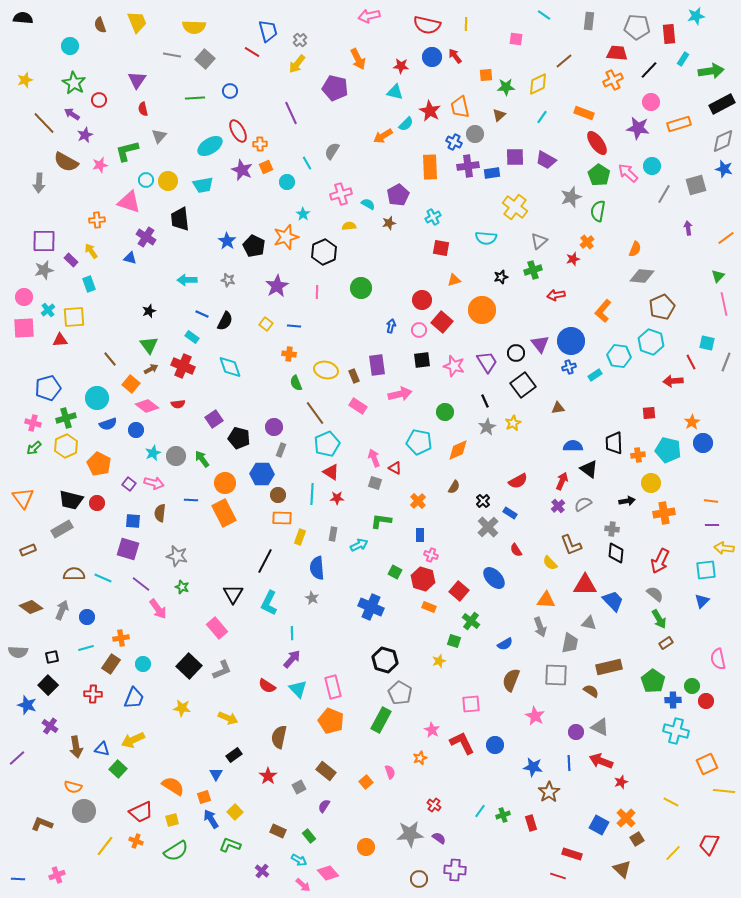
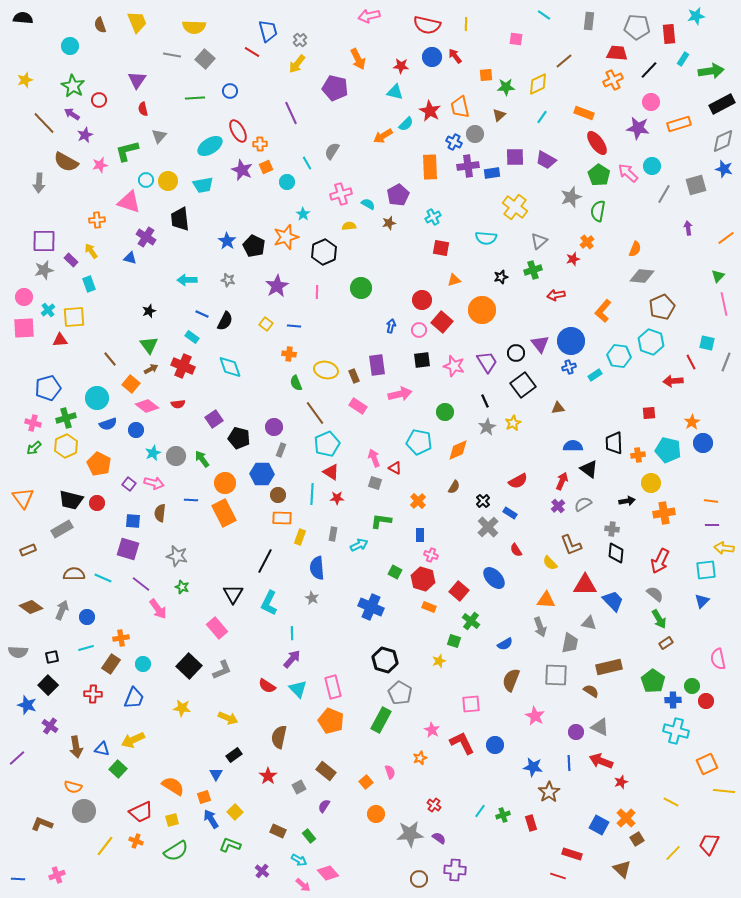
green star at (74, 83): moved 1 px left, 3 px down
orange circle at (366, 847): moved 10 px right, 33 px up
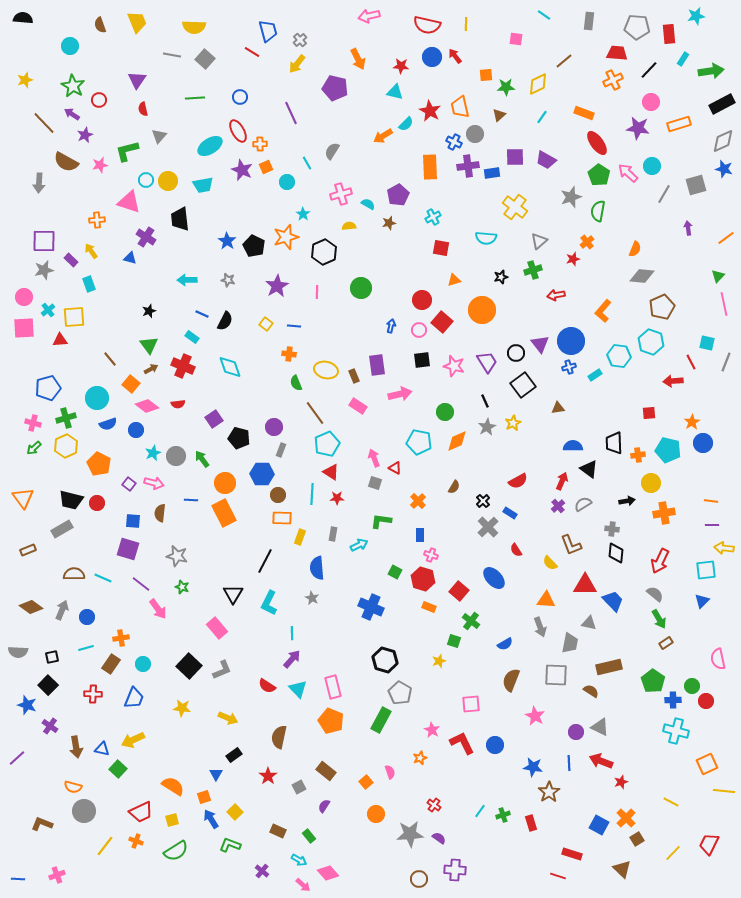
blue circle at (230, 91): moved 10 px right, 6 px down
orange diamond at (458, 450): moved 1 px left, 9 px up
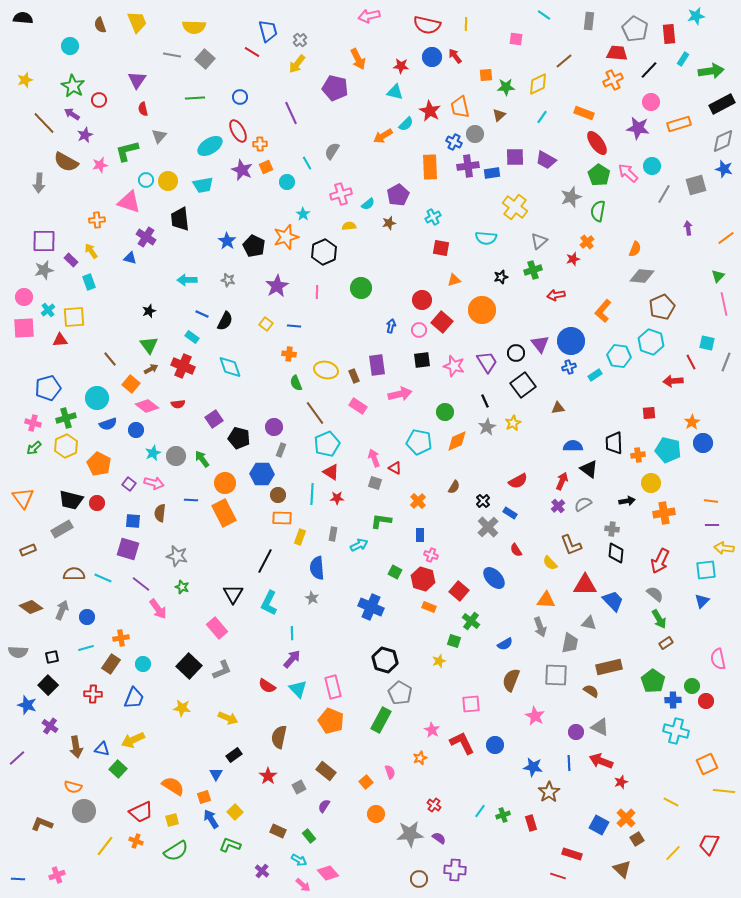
gray pentagon at (637, 27): moved 2 px left, 2 px down; rotated 25 degrees clockwise
cyan semicircle at (368, 204): rotated 112 degrees clockwise
cyan rectangle at (89, 284): moved 2 px up
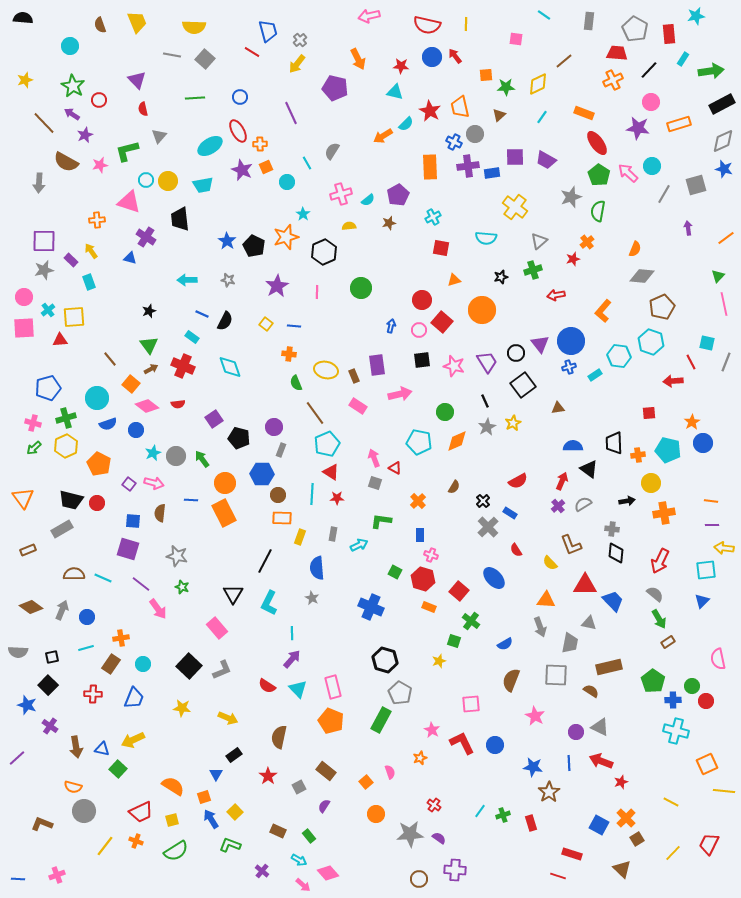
purple triangle at (137, 80): rotated 18 degrees counterclockwise
cyan semicircle at (368, 204): moved 4 px up
brown rectangle at (666, 643): moved 2 px right, 1 px up
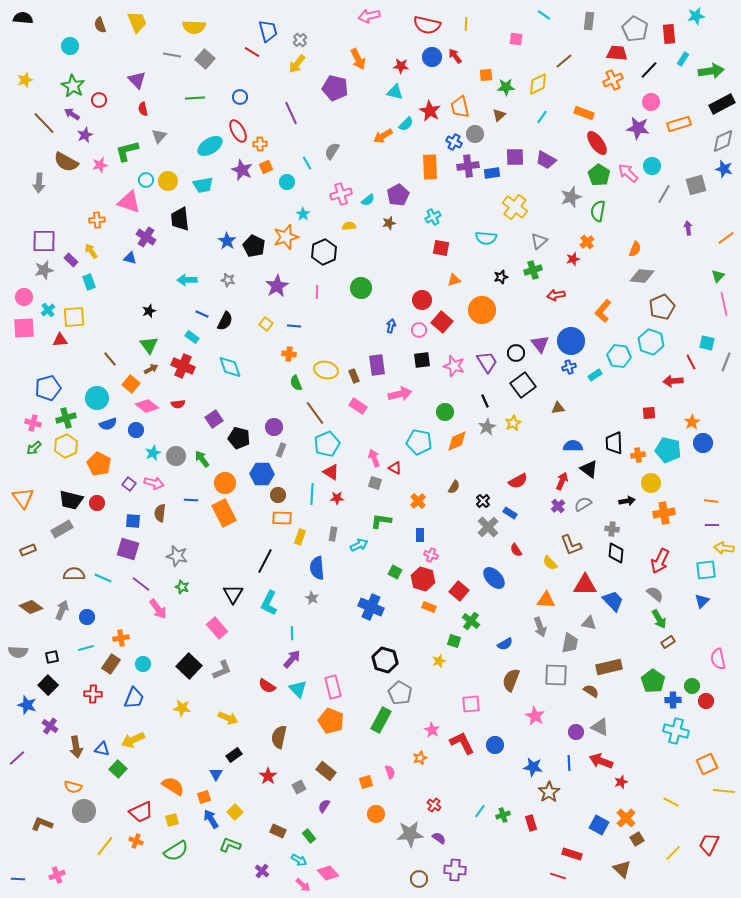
orange square at (366, 782): rotated 24 degrees clockwise
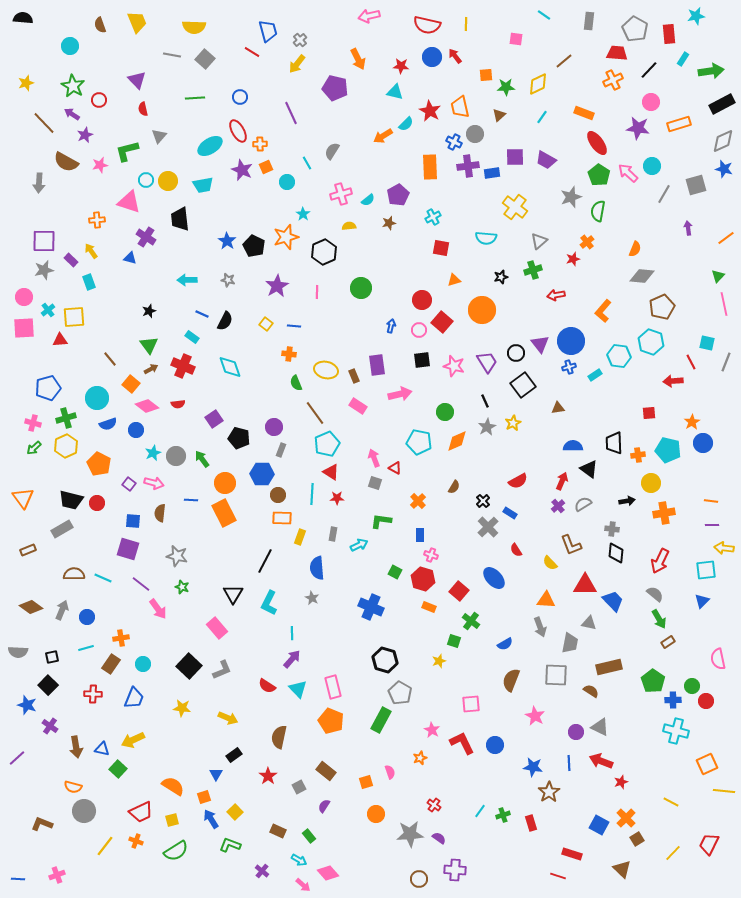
yellow star at (25, 80): moved 1 px right, 3 px down
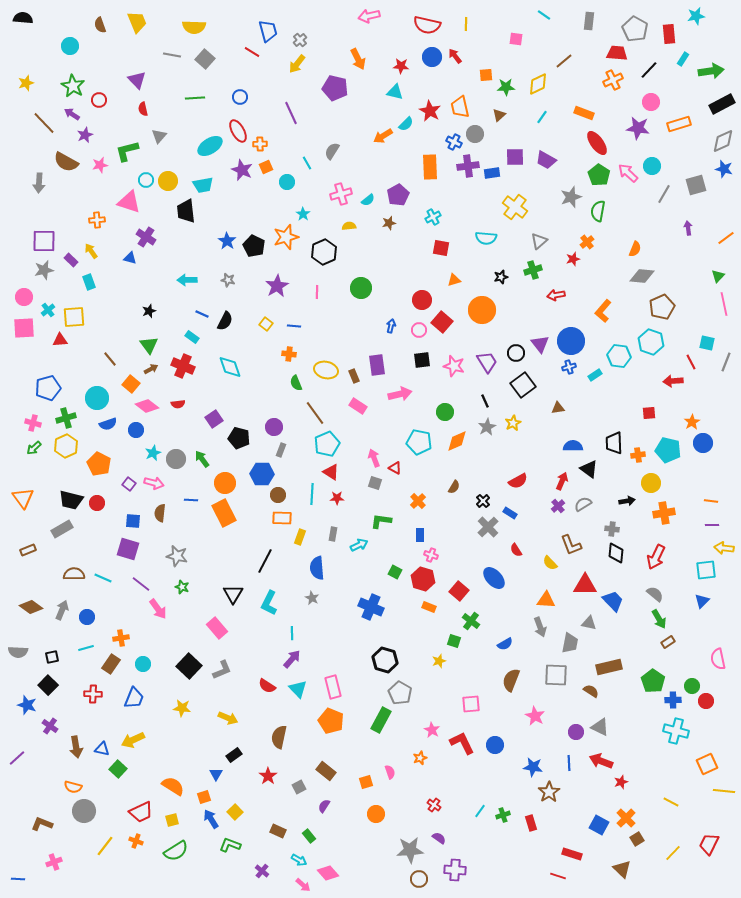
black trapezoid at (180, 219): moved 6 px right, 8 px up
gray circle at (176, 456): moved 3 px down
red arrow at (660, 561): moved 4 px left, 4 px up
gray star at (410, 834): moved 16 px down
pink cross at (57, 875): moved 3 px left, 13 px up
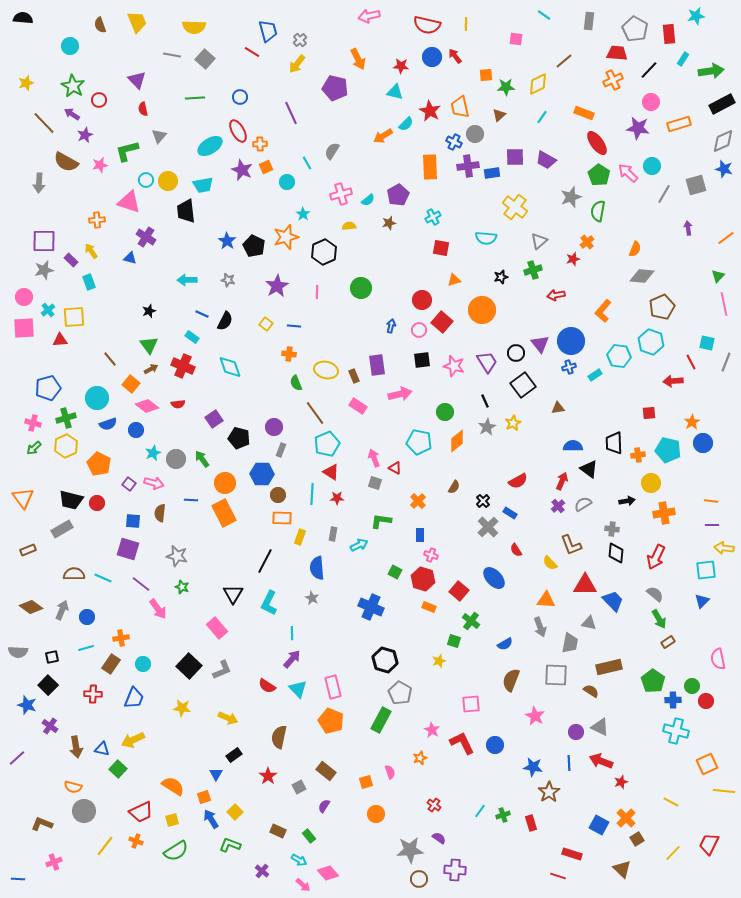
orange diamond at (457, 441): rotated 15 degrees counterclockwise
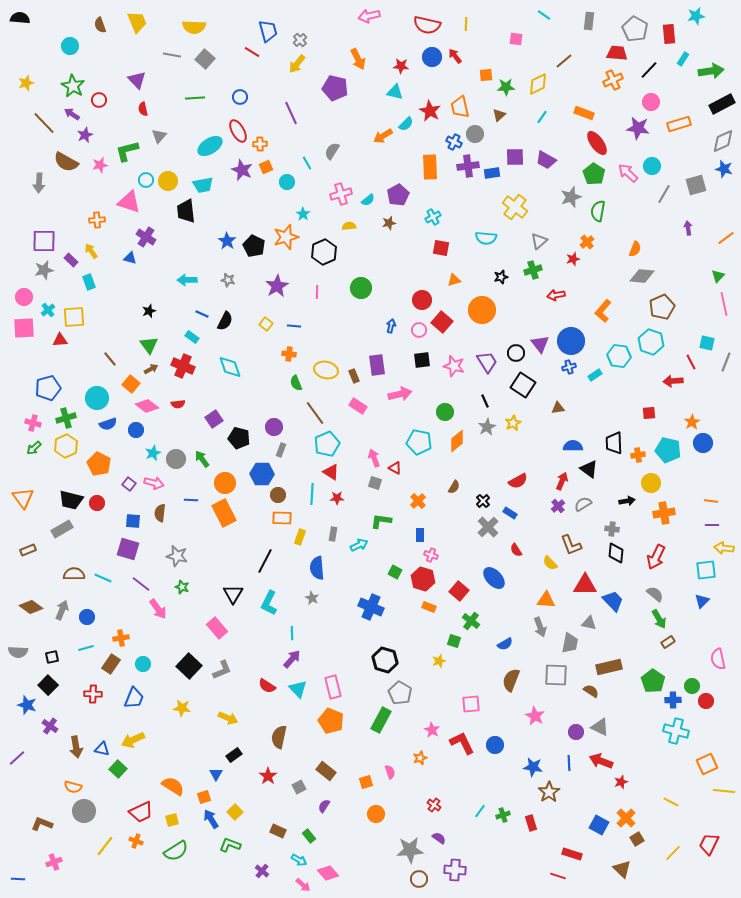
black semicircle at (23, 18): moved 3 px left
green pentagon at (599, 175): moved 5 px left, 1 px up
black square at (523, 385): rotated 20 degrees counterclockwise
